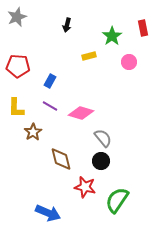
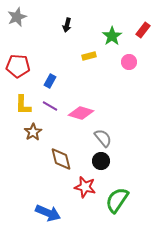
red rectangle: moved 2 px down; rotated 49 degrees clockwise
yellow L-shape: moved 7 px right, 3 px up
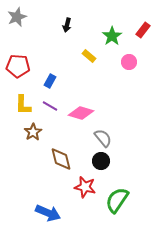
yellow rectangle: rotated 56 degrees clockwise
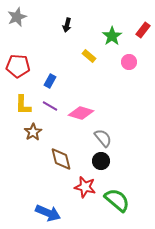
green semicircle: rotated 96 degrees clockwise
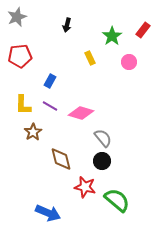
yellow rectangle: moved 1 px right, 2 px down; rotated 24 degrees clockwise
red pentagon: moved 2 px right, 10 px up; rotated 10 degrees counterclockwise
black circle: moved 1 px right
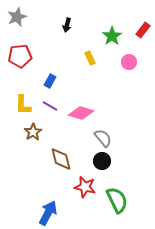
green semicircle: rotated 24 degrees clockwise
blue arrow: rotated 85 degrees counterclockwise
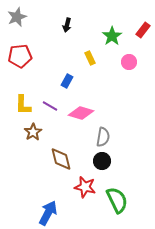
blue rectangle: moved 17 px right
gray semicircle: moved 1 px up; rotated 48 degrees clockwise
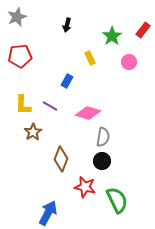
pink diamond: moved 7 px right
brown diamond: rotated 35 degrees clockwise
